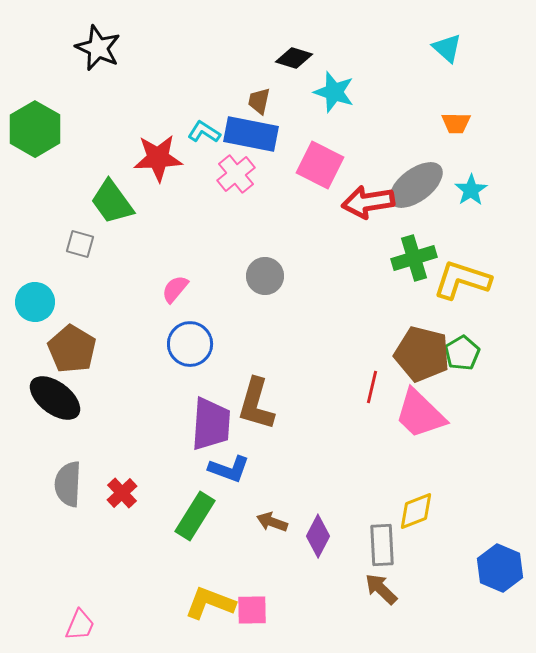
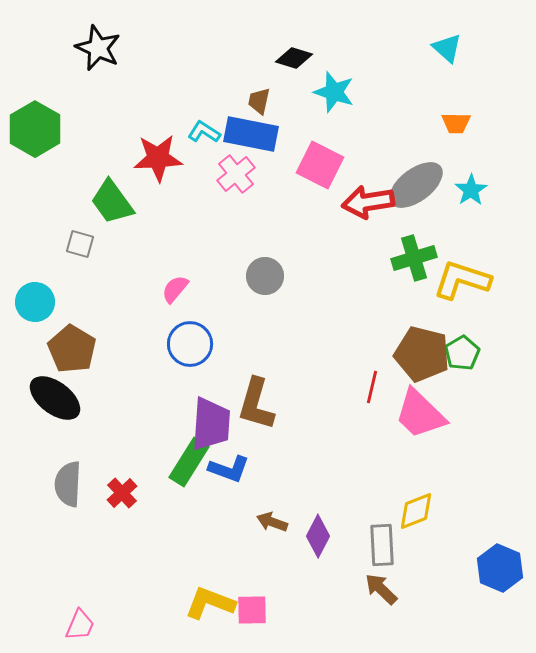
green rectangle at (195, 516): moved 6 px left, 54 px up
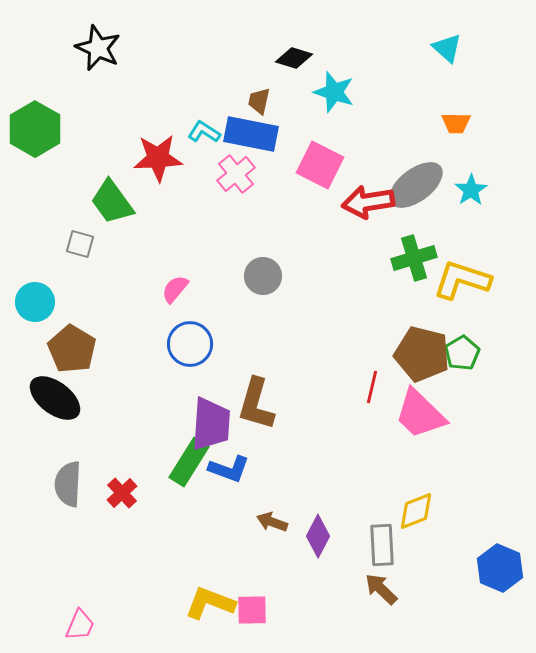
gray circle at (265, 276): moved 2 px left
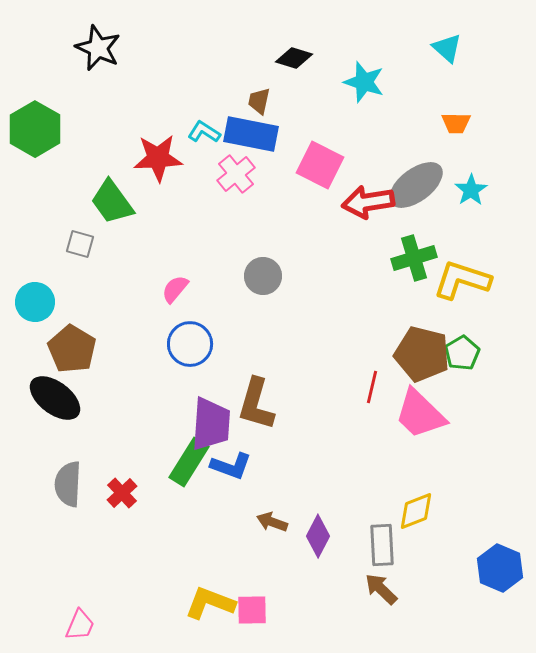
cyan star at (334, 92): moved 30 px right, 10 px up
blue L-shape at (229, 469): moved 2 px right, 3 px up
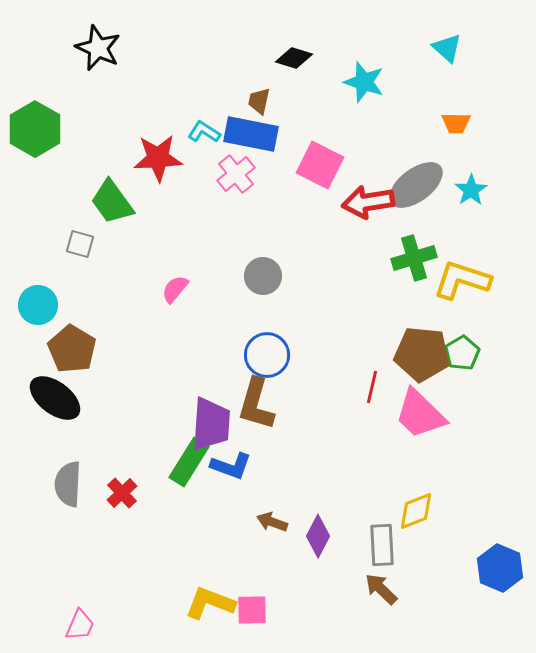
cyan circle at (35, 302): moved 3 px right, 3 px down
blue circle at (190, 344): moved 77 px right, 11 px down
brown pentagon at (422, 354): rotated 8 degrees counterclockwise
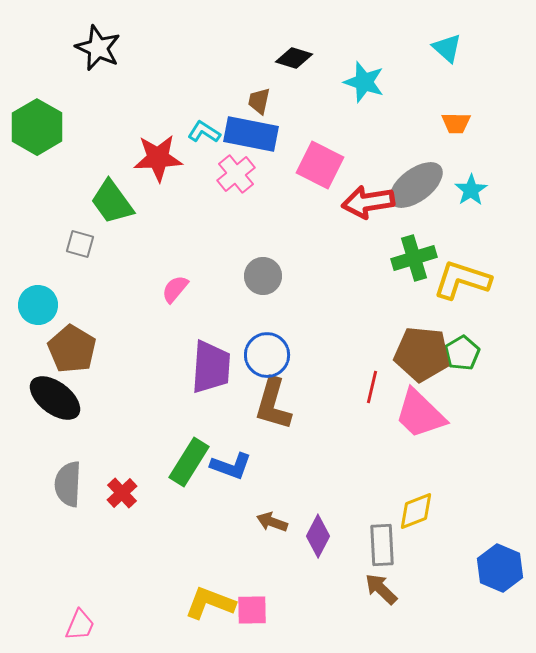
green hexagon at (35, 129): moved 2 px right, 2 px up
brown L-shape at (256, 404): moved 17 px right
purple trapezoid at (211, 424): moved 57 px up
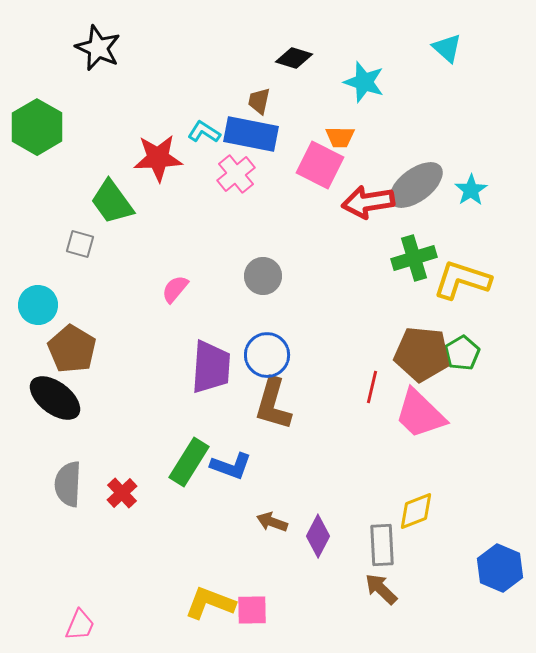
orange trapezoid at (456, 123): moved 116 px left, 14 px down
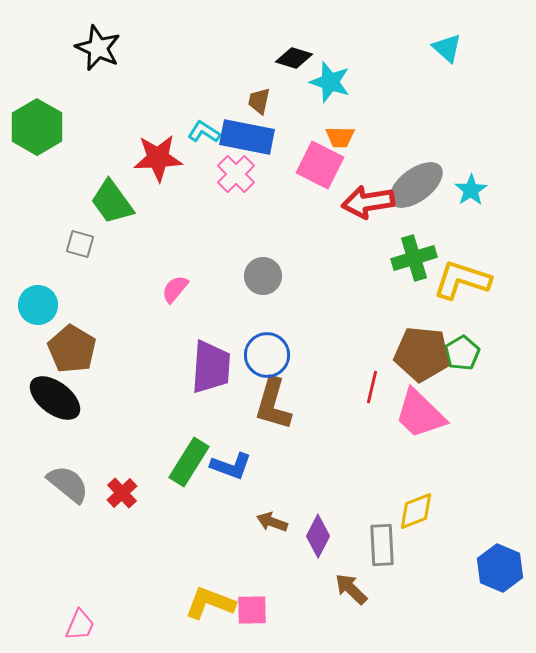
cyan star at (364, 82): moved 34 px left
blue rectangle at (251, 134): moved 4 px left, 3 px down
pink cross at (236, 174): rotated 6 degrees counterclockwise
gray semicircle at (68, 484): rotated 126 degrees clockwise
brown arrow at (381, 589): moved 30 px left
